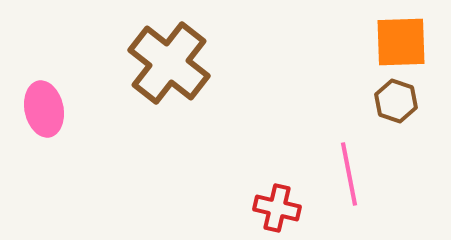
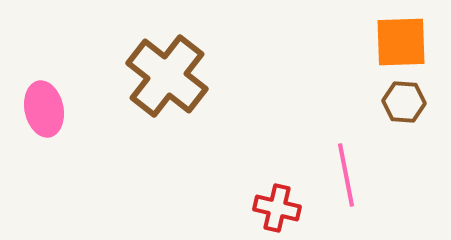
brown cross: moved 2 px left, 13 px down
brown hexagon: moved 8 px right, 1 px down; rotated 15 degrees counterclockwise
pink line: moved 3 px left, 1 px down
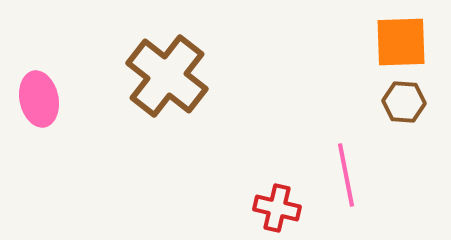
pink ellipse: moved 5 px left, 10 px up
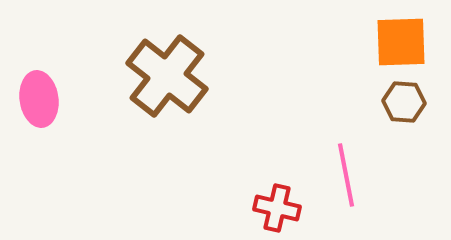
pink ellipse: rotated 4 degrees clockwise
